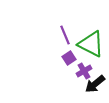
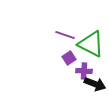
purple line: rotated 48 degrees counterclockwise
purple cross: rotated 35 degrees clockwise
black arrow: rotated 120 degrees counterclockwise
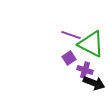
purple line: moved 6 px right
purple cross: moved 1 px right, 1 px up; rotated 14 degrees clockwise
black arrow: moved 1 px left, 1 px up
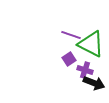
purple square: moved 1 px down
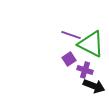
black arrow: moved 3 px down
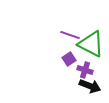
purple line: moved 1 px left
black arrow: moved 4 px left
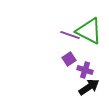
green triangle: moved 2 px left, 13 px up
black arrow: moved 1 px left, 1 px down; rotated 55 degrees counterclockwise
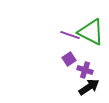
green triangle: moved 2 px right, 1 px down
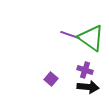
green triangle: moved 6 px down; rotated 8 degrees clockwise
purple square: moved 18 px left, 20 px down; rotated 16 degrees counterclockwise
black arrow: moved 1 px left; rotated 40 degrees clockwise
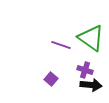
purple line: moved 9 px left, 10 px down
black arrow: moved 3 px right, 2 px up
